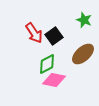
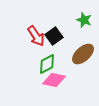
red arrow: moved 2 px right, 3 px down
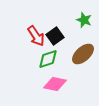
black square: moved 1 px right
green diamond: moved 1 px right, 5 px up; rotated 10 degrees clockwise
pink diamond: moved 1 px right, 4 px down
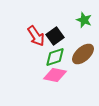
green diamond: moved 7 px right, 2 px up
pink diamond: moved 9 px up
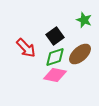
red arrow: moved 10 px left, 12 px down; rotated 10 degrees counterclockwise
brown ellipse: moved 3 px left
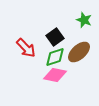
black square: moved 1 px down
brown ellipse: moved 1 px left, 2 px up
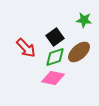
green star: rotated 14 degrees counterclockwise
pink diamond: moved 2 px left, 3 px down
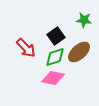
black square: moved 1 px right, 1 px up
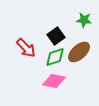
pink diamond: moved 1 px right, 3 px down
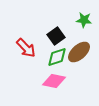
green diamond: moved 2 px right
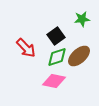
green star: moved 2 px left, 1 px up; rotated 14 degrees counterclockwise
brown ellipse: moved 4 px down
